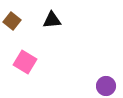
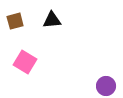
brown square: moved 3 px right; rotated 36 degrees clockwise
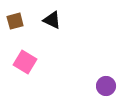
black triangle: rotated 30 degrees clockwise
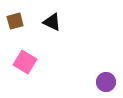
black triangle: moved 2 px down
purple circle: moved 4 px up
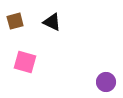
pink square: rotated 15 degrees counterclockwise
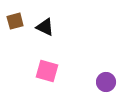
black triangle: moved 7 px left, 5 px down
pink square: moved 22 px right, 9 px down
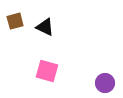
purple circle: moved 1 px left, 1 px down
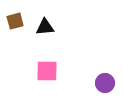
black triangle: rotated 30 degrees counterclockwise
pink square: rotated 15 degrees counterclockwise
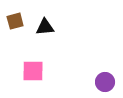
pink square: moved 14 px left
purple circle: moved 1 px up
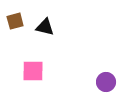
black triangle: rotated 18 degrees clockwise
purple circle: moved 1 px right
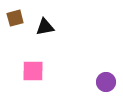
brown square: moved 3 px up
black triangle: rotated 24 degrees counterclockwise
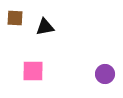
brown square: rotated 18 degrees clockwise
purple circle: moved 1 px left, 8 px up
